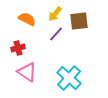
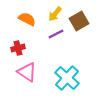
brown square: rotated 24 degrees counterclockwise
purple line: rotated 21 degrees clockwise
cyan cross: moved 2 px left
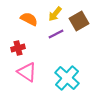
orange semicircle: moved 2 px right
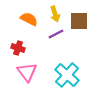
yellow arrow: rotated 56 degrees counterclockwise
brown square: rotated 30 degrees clockwise
red cross: rotated 32 degrees clockwise
pink triangle: rotated 20 degrees clockwise
cyan cross: moved 3 px up
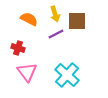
brown square: moved 2 px left
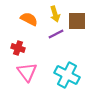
cyan cross: rotated 15 degrees counterclockwise
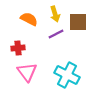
brown square: moved 1 px right, 1 px down
red cross: rotated 24 degrees counterclockwise
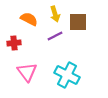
purple line: moved 1 px left, 2 px down
red cross: moved 4 px left, 5 px up
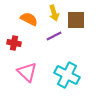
yellow arrow: moved 1 px left, 1 px up
brown square: moved 2 px left, 2 px up
purple line: moved 1 px left
red cross: rotated 16 degrees clockwise
pink triangle: rotated 10 degrees counterclockwise
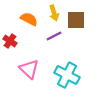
red cross: moved 4 px left, 2 px up; rotated 24 degrees clockwise
pink triangle: moved 2 px right, 3 px up
